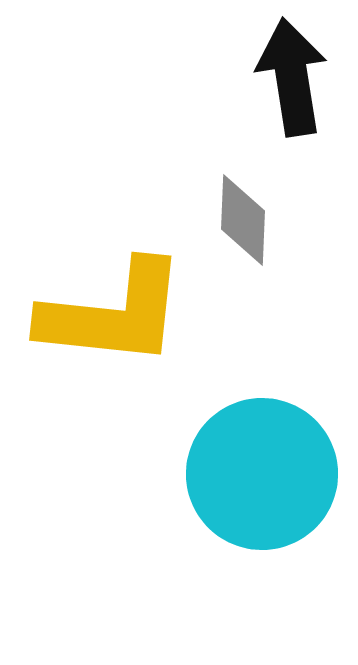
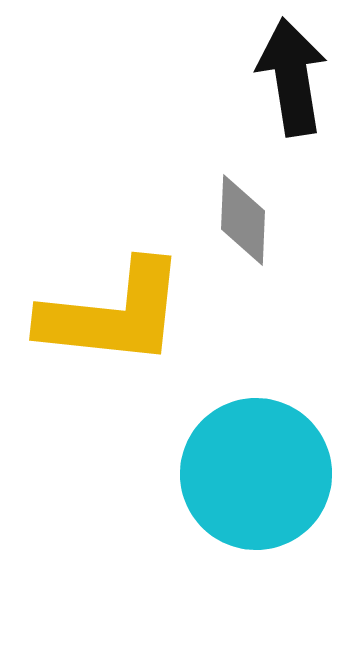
cyan circle: moved 6 px left
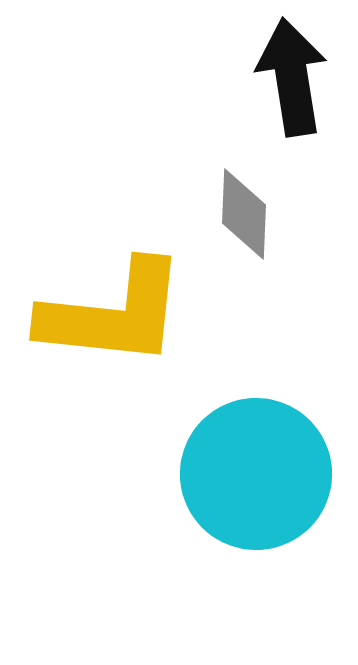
gray diamond: moved 1 px right, 6 px up
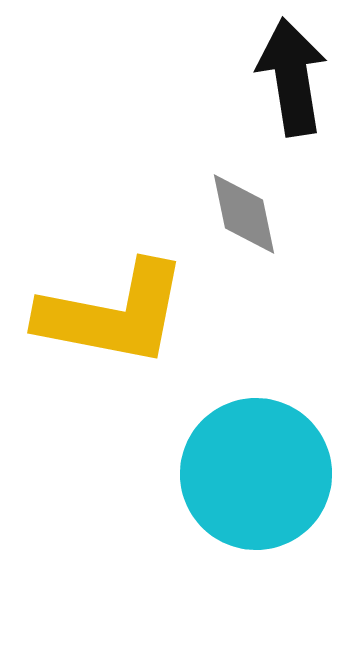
gray diamond: rotated 14 degrees counterclockwise
yellow L-shape: rotated 5 degrees clockwise
